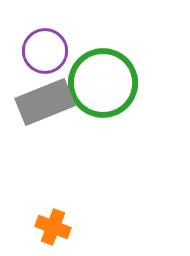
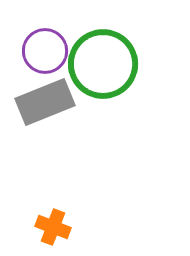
green circle: moved 19 px up
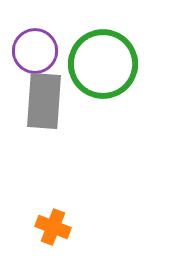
purple circle: moved 10 px left
gray rectangle: moved 1 px left, 1 px up; rotated 64 degrees counterclockwise
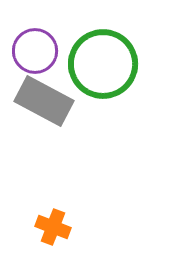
gray rectangle: rotated 66 degrees counterclockwise
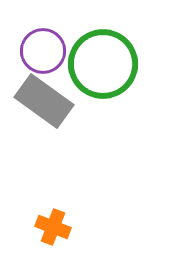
purple circle: moved 8 px right
gray rectangle: rotated 8 degrees clockwise
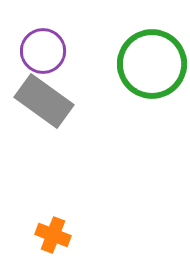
green circle: moved 49 px right
orange cross: moved 8 px down
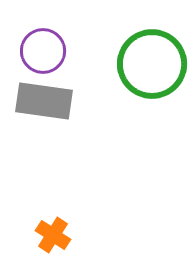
gray rectangle: rotated 28 degrees counterclockwise
orange cross: rotated 12 degrees clockwise
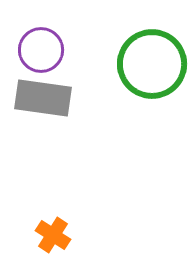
purple circle: moved 2 px left, 1 px up
gray rectangle: moved 1 px left, 3 px up
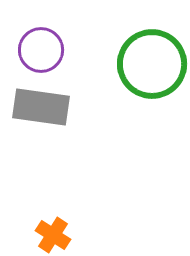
gray rectangle: moved 2 px left, 9 px down
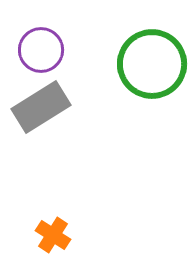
gray rectangle: rotated 40 degrees counterclockwise
